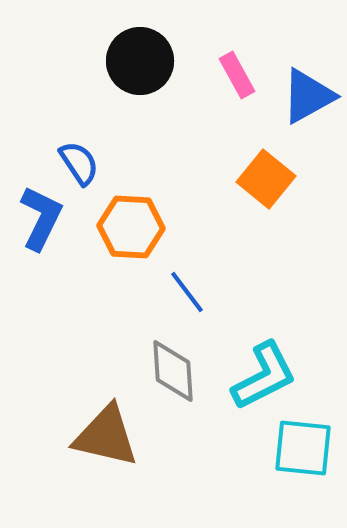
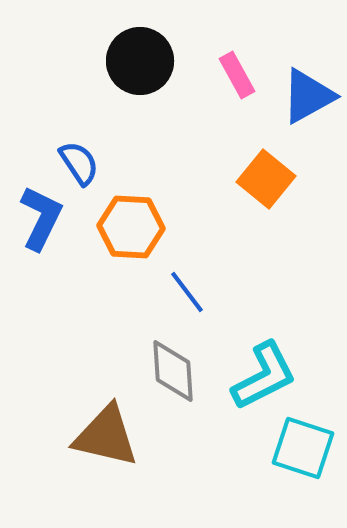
cyan square: rotated 12 degrees clockwise
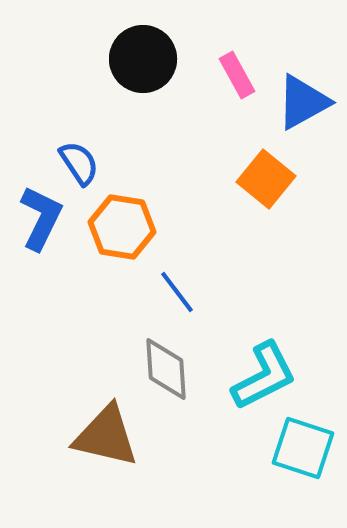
black circle: moved 3 px right, 2 px up
blue triangle: moved 5 px left, 6 px down
orange hexagon: moved 9 px left; rotated 6 degrees clockwise
blue line: moved 10 px left
gray diamond: moved 7 px left, 2 px up
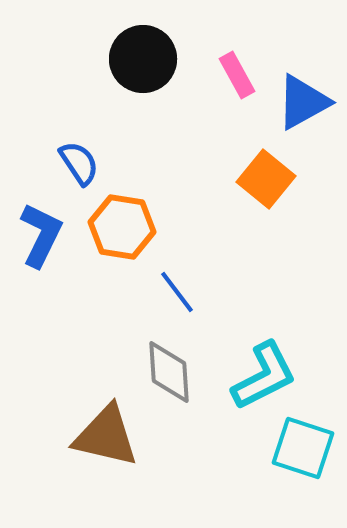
blue L-shape: moved 17 px down
gray diamond: moved 3 px right, 3 px down
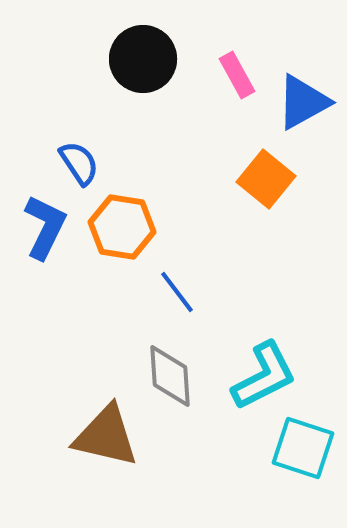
blue L-shape: moved 4 px right, 8 px up
gray diamond: moved 1 px right, 4 px down
